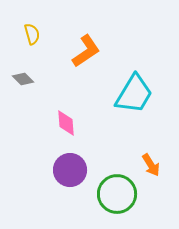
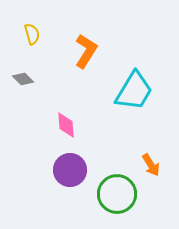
orange L-shape: rotated 24 degrees counterclockwise
cyan trapezoid: moved 3 px up
pink diamond: moved 2 px down
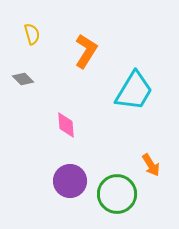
purple circle: moved 11 px down
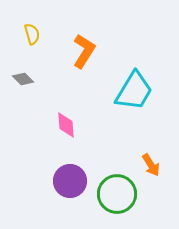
orange L-shape: moved 2 px left
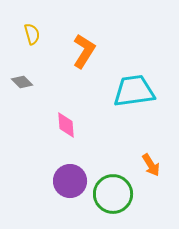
gray diamond: moved 1 px left, 3 px down
cyan trapezoid: rotated 129 degrees counterclockwise
green circle: moved 4 px left
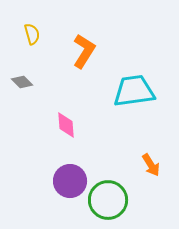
green circle: moved 5 px left, 6 px down
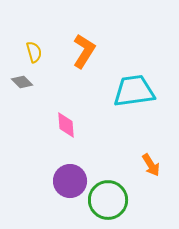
yellow semicircle: moved 2 px right, 18 px down
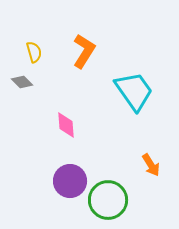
cyan trapezoid: rotated 63 degrees clockwise
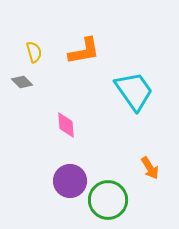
orange L-shape: rotated 48 degrees clockwise
orange arrow: moved 1 px left, 3 px down
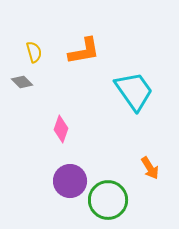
pink diamond: moved 5 px left, 4 px down; rotated 24 degrees clockwise
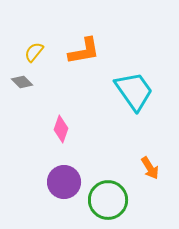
yellow semicircle: rotated 125 degrees counterclockwise
purple circle: moved 6 px left, 1 px down
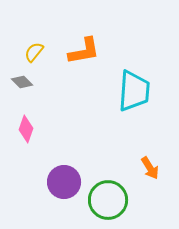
cyan trapezoid: rotated 39 degrees clockwise
pink diamond: moved 35 px left
